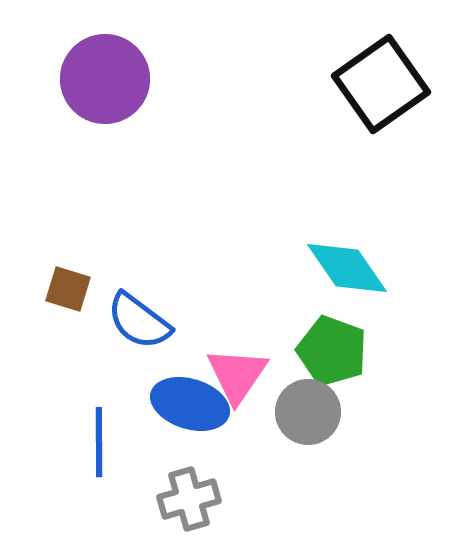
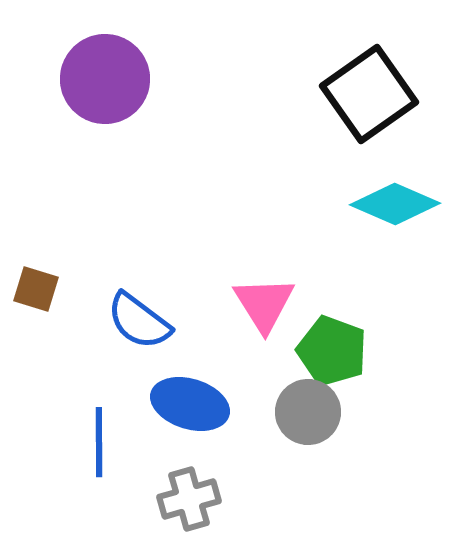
black square: moved 12 px left, 10 px down
cyan diamond: moved 48 px right, 64 px up; rotated 32 degrees counterclockwise
brown square: moved 32 px left
pink triangle: moved 27 px right, 71 px up; rotated 6 degrees counterclockwise
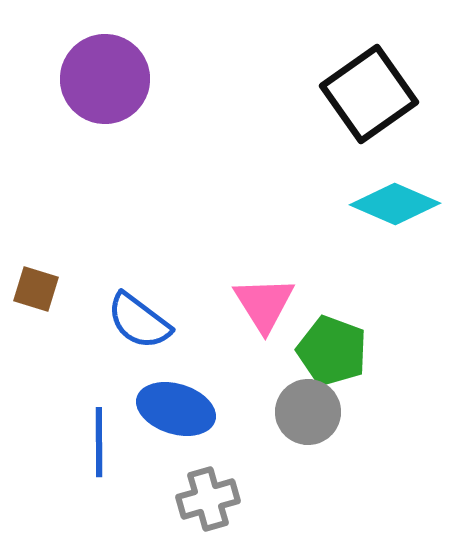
blue ellipse: moved 14 px left, 5 px down
gray cross: moved 19 px right
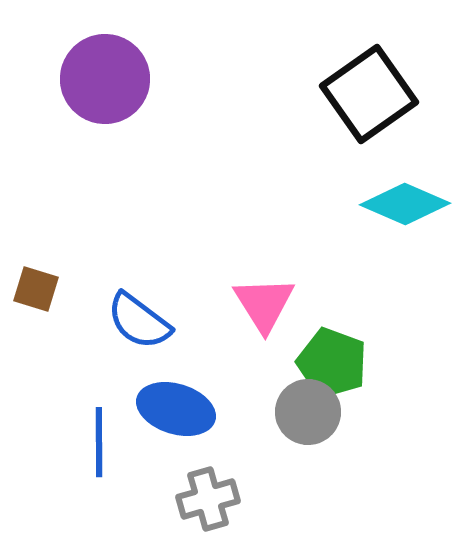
cyan diamond: moved 10 px right
green pentagon: moved 12 px down
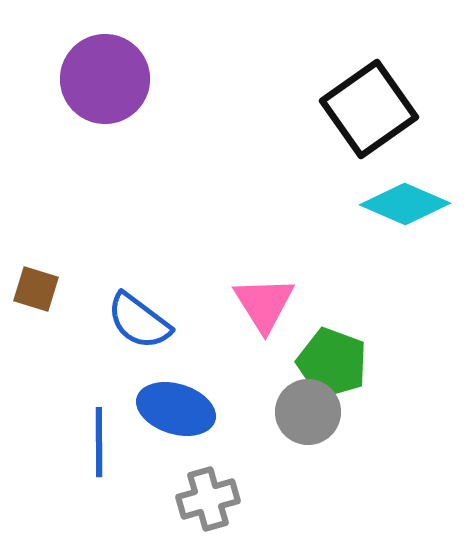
black square: moved 15 px down
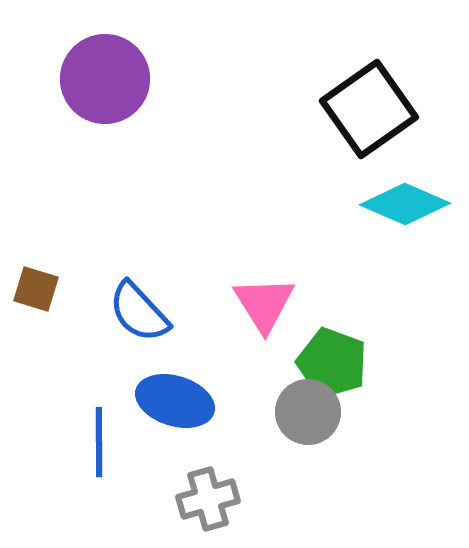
blue semicircle: moved 9 px up; rotated 10 degrees clockwise
blue ellipse: moved 1 px left, 8 px up
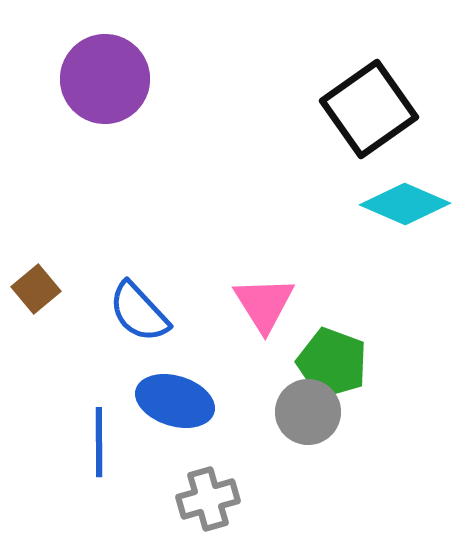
brown square: rotated 33 degrees clockwise
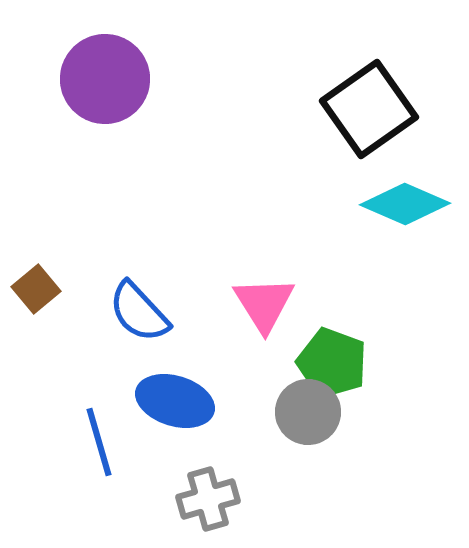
blue line: rotated 16 degrees counterclockwise
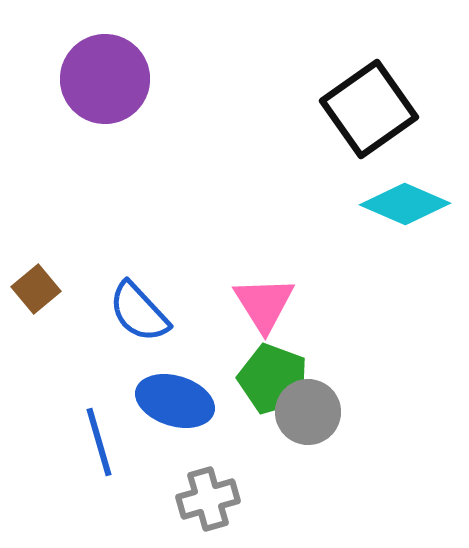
green pentagon: moved 59 px left, 16 px down
